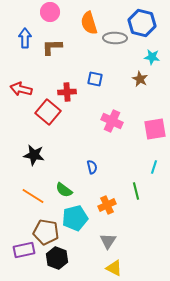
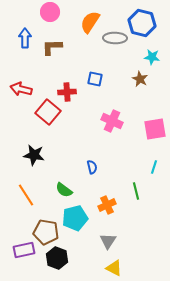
orange semicircle: moved 1 px right, 1 px up; rotated 50 degrees clockwise
orange line: moved 7 px left, 1 px up; rotated 25 degrees clockwise
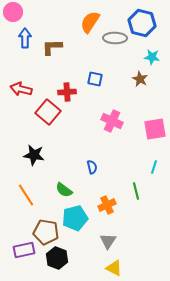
pink circle: moved 37 px left
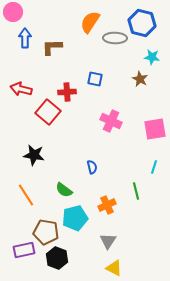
pink cross: moved 1 px left
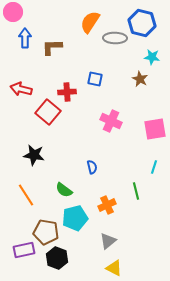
gray triangle: rotated 18 degrees clockwise
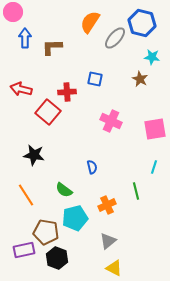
gray ellipse: rotated 50 degrees counterclockwise
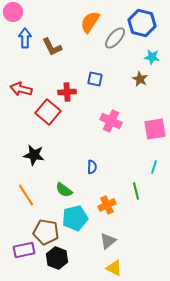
brown L-shape: rotated 115 degrees counterclockwise
blue semicircle: rotated 16 degrees clockwise
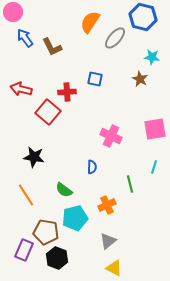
blue hexagon: moved 1 px right, 6 px up
blue arrow: rotated 36 degrees counterclockwise
pink cross: moved 15 px down
black star: moved 2 px down
green line: moved 6 px left, 7 px up
purple rectangle: rotated 55 degrees counterclockwise
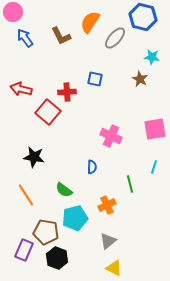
brown L-shape: moved 9 px right, 11 px up
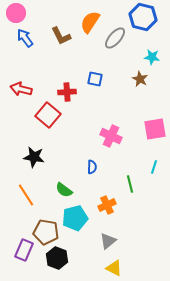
pink circle: moved 3 px right, 1 px down
red square: moved 3 px down
